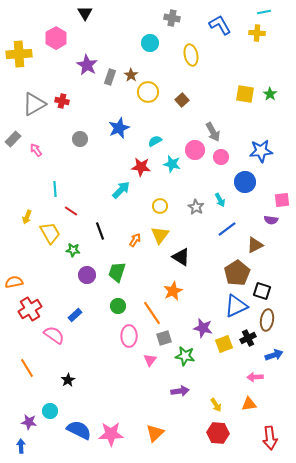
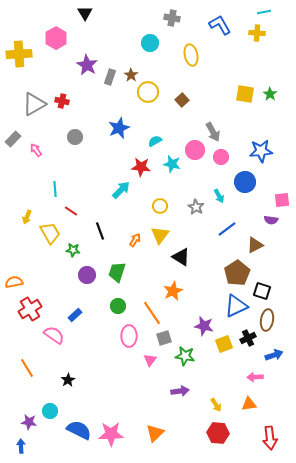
gray circle at (80, 139): moved 5 px left, 2 px up
cyan arrow at (220, 200): moved 1 px left, 4 px up
purple star at (203, 328): moved 1 px right, 2 px up
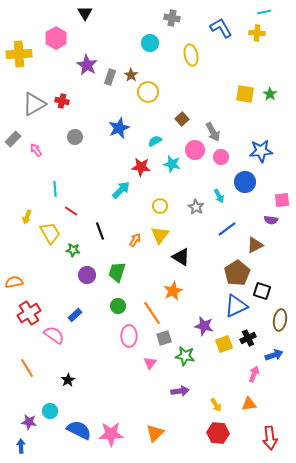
blue L-shape at (220, 25): moved 1 px right, 3 px down
brown square at (182, 100): moved 19 px down
red cross at (30, 309): moved 1 px left, 4 px down
brown ellipse at (267, 320): moved 13 px right
pink triangle at (150, 360): moved 3 px down
pink arrow at (255, 377): moved 1 px left, 3 px up; rotated 112 degrees clockwise
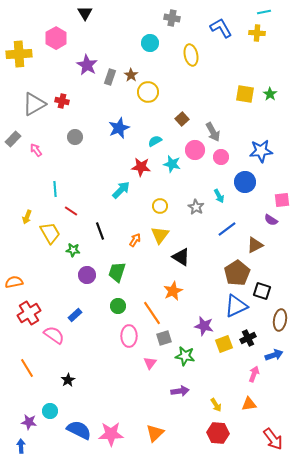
purple semicircle at (271, 220): rotated 24 degrees clockwise
red arrow at (270, 438): moved 3 px right, 1 px down; rotated 30 degrees counterclockwise
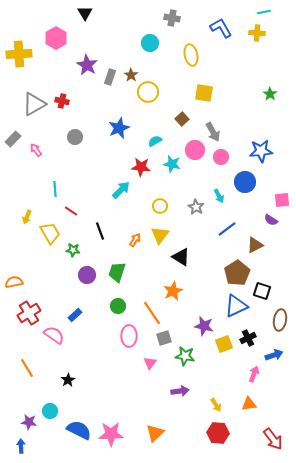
yellow square at (245, 94): moved 41 px left, 1 px up
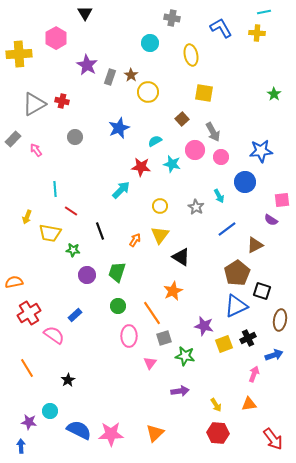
green star at (270, 94): moved 4 px right
yellow trapezoid at (50, 233): rotated 130 degrees clockwise
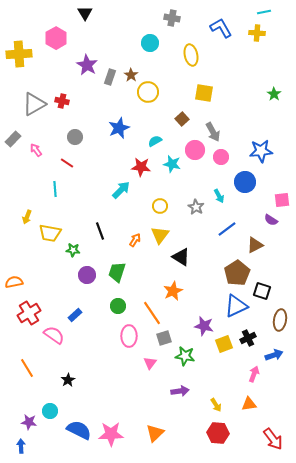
red line at (71, 211): moved 4 px left, 48 px up
